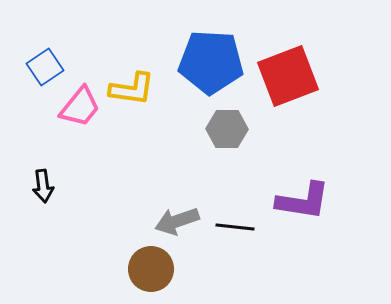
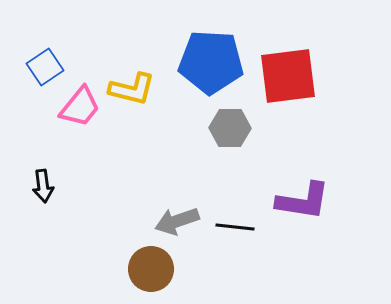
red square: rotated 14 degrees clockwise
yellow L-shape: rotated 6 degrees clockwise
gray hexagon: moved 3 px right, 1 px up
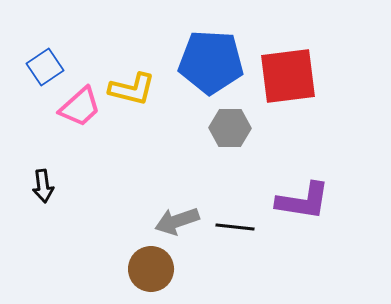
pink trapezoid: rotated 9 degrees clockwise
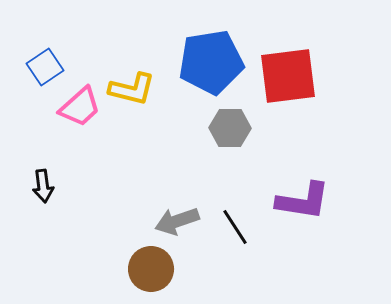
blue pentagon: rotated 12 degrees counterclockwise
black line: rotated 51 degrees clockwise
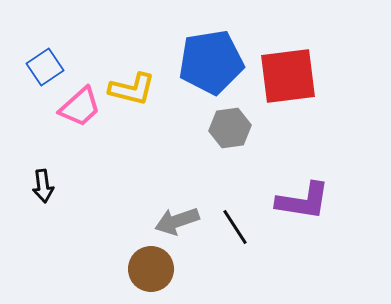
gray hexagon: rotated 9 degrees counterclockwise
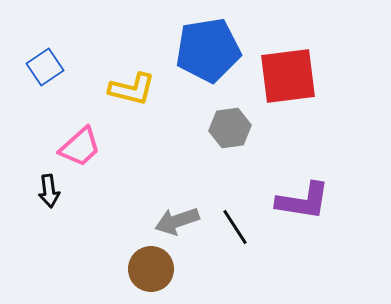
blue pentagon: moved 3 px left, 12 px up
pink trapezoid: moved 40 px down
black arrow: moved 6 px right, 5 px down
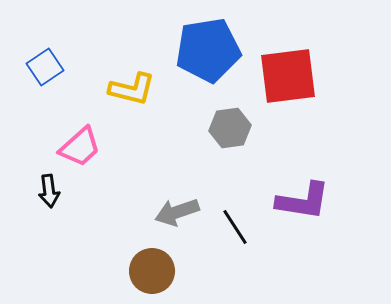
gray arrow: moved 9 px up
brown circle: moved 1 px right, 2 px down
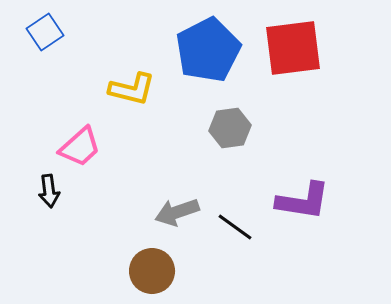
blue pentagon: rotated 18 degrees counterclockwise
blue square: moved 35 px up
red square: moved 5 px right, 28 px up
black line: rotated 21 degrees counterclockwise
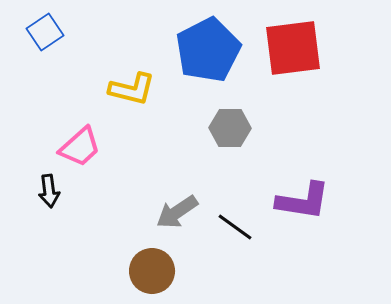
gray hexagon: rotated 9 degrees clockwise
gray arrow: rotated 15 degrees counterclockwise
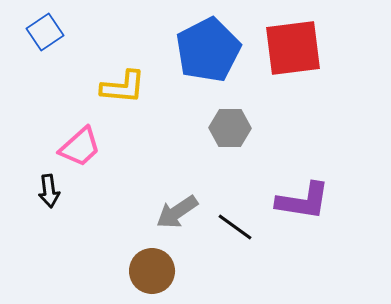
yellow L-shape: moved 9 px left, 2 px up; rotated 9 degrees counterclockwise
